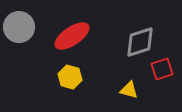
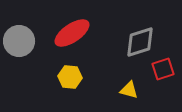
gray circle: moved 14 px down
red ellipse: moved 3 px up
red square: moved 1 px right
yellow hexagon: rotated 10 degrees counterclockwise
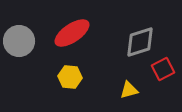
red square: rotated 10 degrees counterclockwise
yellow triangle: rotated 30 degrees counterclockwise
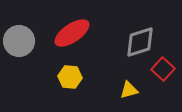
red square: rotated 20 degrees counterclockwise
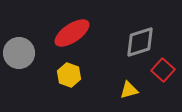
gray circle: moved 12 px down
red square: moved 1 px down
yellow hexagon: moved 1 px left, 2 px up; rotated 15 degrees clockwise
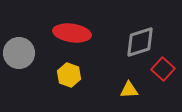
red ellipse: rotated 42 degrees clockwise
red square: moved 1 px up
yellow triangle: rotated 12 degrees clockwise
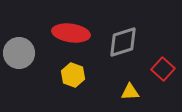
red ellipse: moved 1 px left
gray diamond: moved 17 px left
yellow hexagon: moved 4 px right
yellow triangle: moved 1 px right, 2 px down
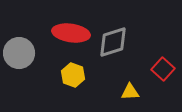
gray diamond: moved 10 px left
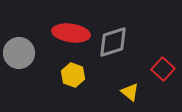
yellow triangle: rotated 42 degrees clockwise
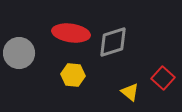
red square: moved 9 px down
yellow hexagon: rotated 15 degrees counterclockwise
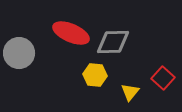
red ellipse: rotated 15 degrees clockwise
gray diamond: rotated 16 degrees clockwise
yellow hexagon: moved 22 px right
yellow triangle: rotated 30 degrees clockwise
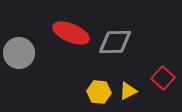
gray diamond: moved 2 px right
yellow hexagon: moved 4 px right, 17 px down
yellow triangle: moved 2 px left, 1 px up; rotated 24 degrees clockwise
